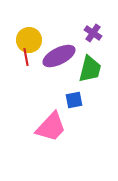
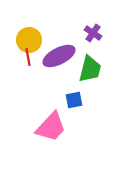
red line: moved 2 px right
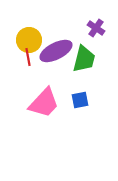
purple cross: moved 3 px right, 5 px up
purple ellipse: moved 3 px left, 5 px up
green trapezoid: moved 6 px left, 10 px up
blue square: moved 6 px right
pink trapezoid: moved 7 px left, 24 px up
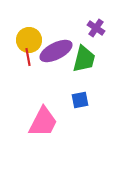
pink trapezoid: moved 1 px left, 19 px down; rotated 16 degrees counterclockwise
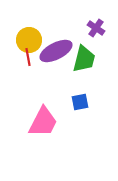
blue square: moved 2 px down
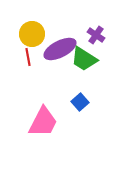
purple cross: moved 7 px down
yellow circle: moved 3 px right, 6 px up
purple ellipse: moved 4 px right, 2 px up
green trapezoid: rotated 108 degrees clockwise
blue square: rotated 30 degrees counterclockwise
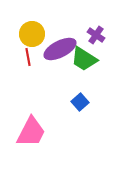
pink trapezoid: moved 12 px left, 10 px down
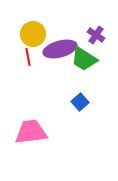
yellow circle: moved 1 px right
purple ellipse: rotated 12 degrees clockwise
pink trapezoid: rotated 124 degrees counterclockwise
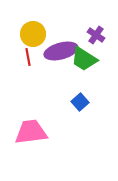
purple ellipse: moved 1 px right, 2 px down
